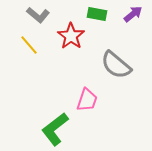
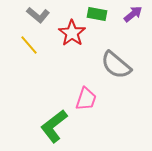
red star: moved 1 px right, 3 px up
pink trapezoid: moved 1 px left, 1 px up
green L-shape: moved 1 px left, 3 px up
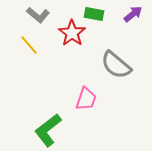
green rectangle: moved 3 px left
green L-shape: moved 6 px left, 4 px down
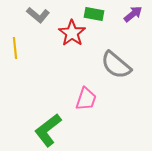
yellow line: moved 14 px left, 3 px down; rotated 35 degrees clockwise
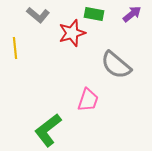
purple arrow: moved 1 px left
red star: rotated 20 degrees clockwise
pink trapezoid: moved 2 px right, 1 px down
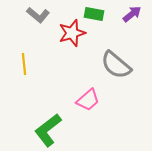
yellow line: moved 9 px right, 16 px down
pink trapezoid: rotated 30 degrees clockwise
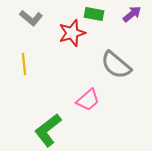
gray L-shape: moved 7 px left, 3 px down
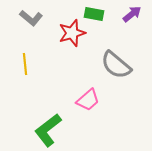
yellow line: moved 1 px right
